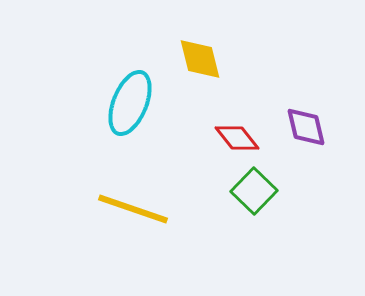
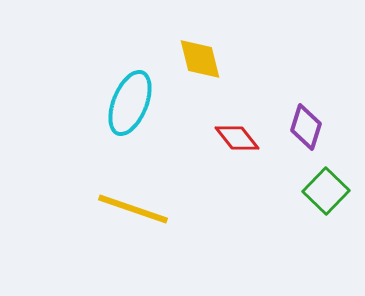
purple diamond: rotated 30 degrees clockwise
green square: moved 72 px right
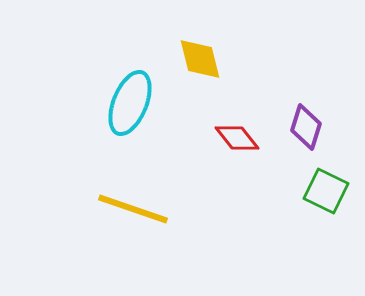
green square: rotated 18 degrees counterclockwise
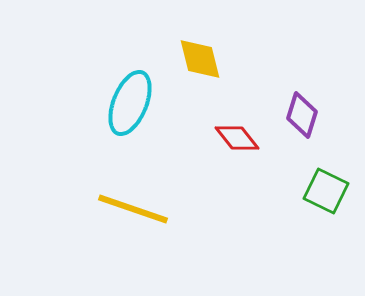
purple diamond: moved 4 px left, 12 px up
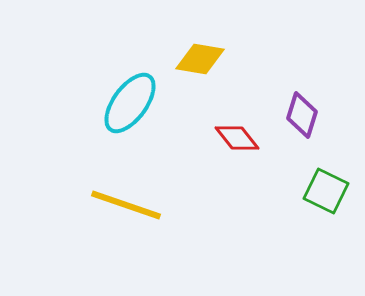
yellow diamond: rotated 66 degrees counterclockwise
cyan ellipse: rotated 14 degrees clockwise
yellow line: moved 7 px left, 4 px up
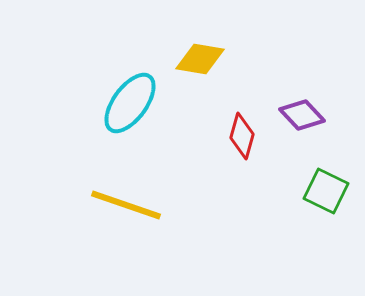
purple diamond: rotated 60 degrees counterclockwise
red diamond: moved 5 px right, 2 px up; rotated 54 degrees clockwise
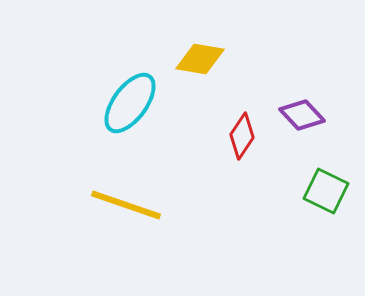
red diamond: rotated 18 degrees clockwise
